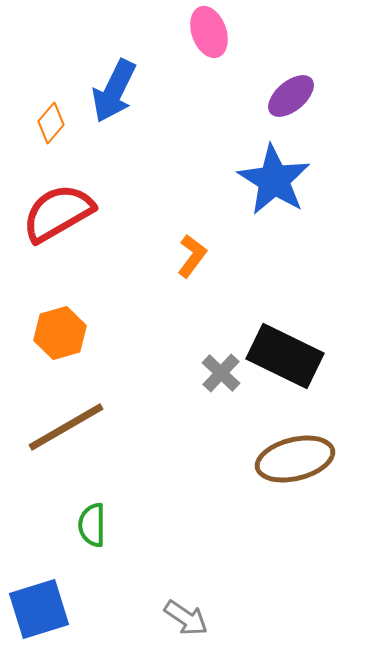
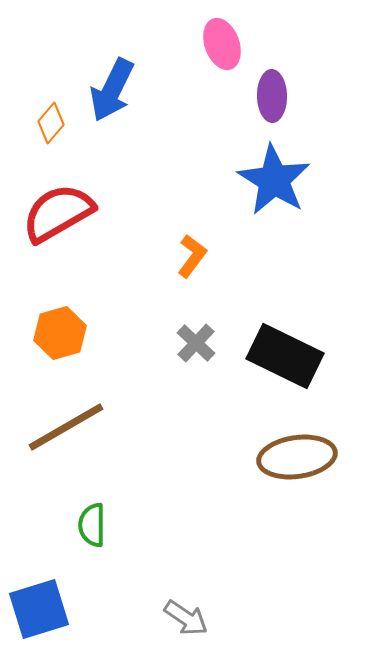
pink ellipse: moved 13 px right, 12 px down
blue arrow: moved 2 px left, 1 px up
purple ellipse: moved 19 px left; rotated 51 degrees counterclockwise
gray cross: moved 25 px left, 30 px up
brown ellipse: moved 2 px right, 2 px up; rotated 6 degrees clockwise
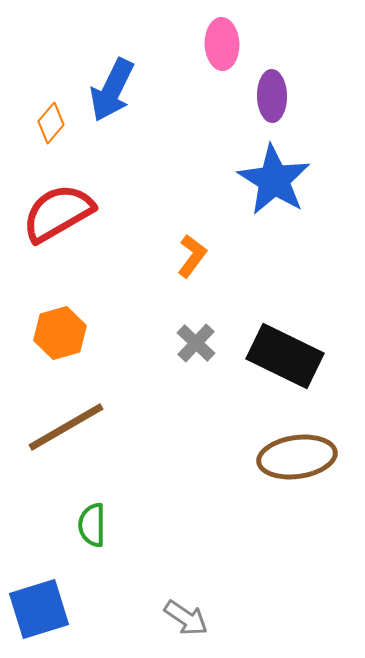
pink ellipse: rotated 18 degrees clockwise
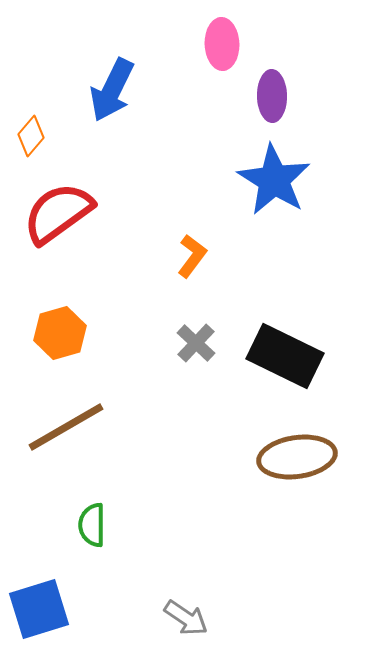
orange diamond: moved 20 px left, 13 px down
red semicircle: rotated 6 degrees counterclockwise
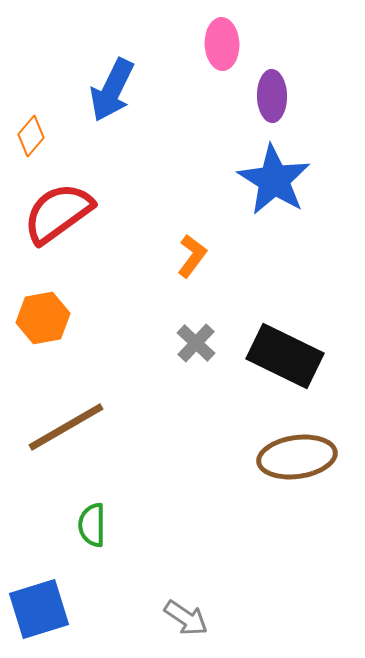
orange hexagon: moved 17 px left, 15 px up; rotated 6 degrees clockwise
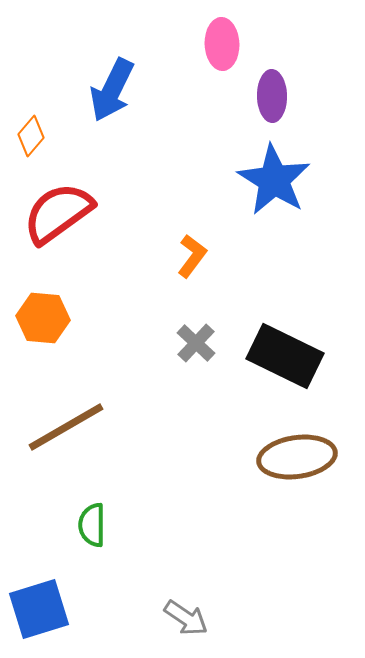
orange hexagon: rotated 15 degrees clockwise
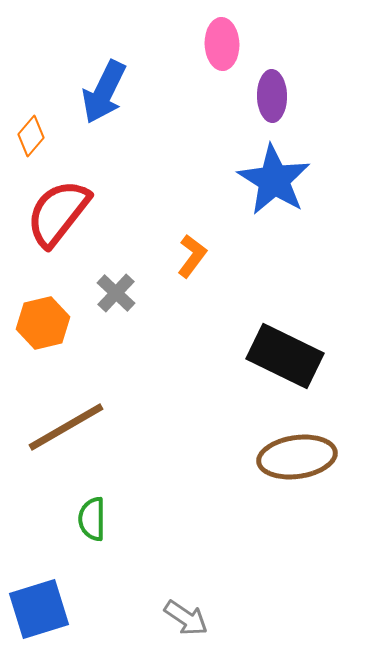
blue arrow: moved 8 px left, 2 px down
red semicircle: rotated 16 degrees counterclockwise
orange hexagon: moved 5 px down; rotated 18 degrees counterclockwise
gray cross: moved 80 px left, 50 px up
green semicircle: moved 6 px up
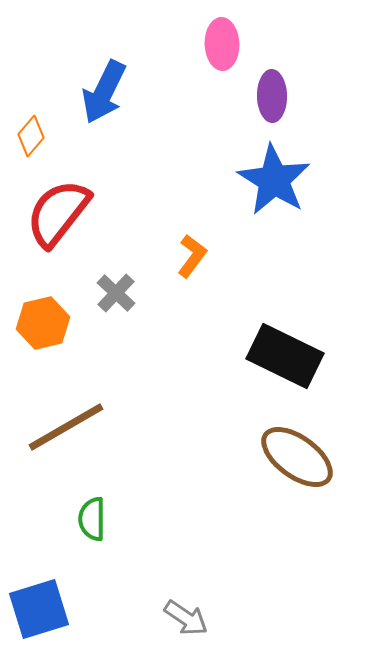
brown ellipse: rotated 44 degrees clockwise
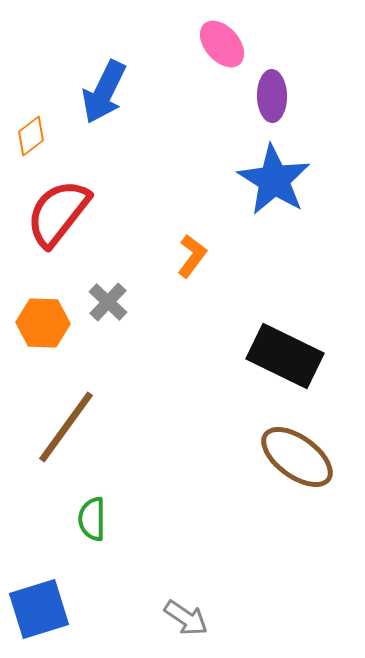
pink ellipse: rotated 39 degrees counterclockwise
orange diamond: rotated 12 degrees clockwise
gray cross: moved 8 px left, 9 px down
orange hexagon: rotated 15 degrees clockwise
brown line: rotated 24 degrees counterclockwise
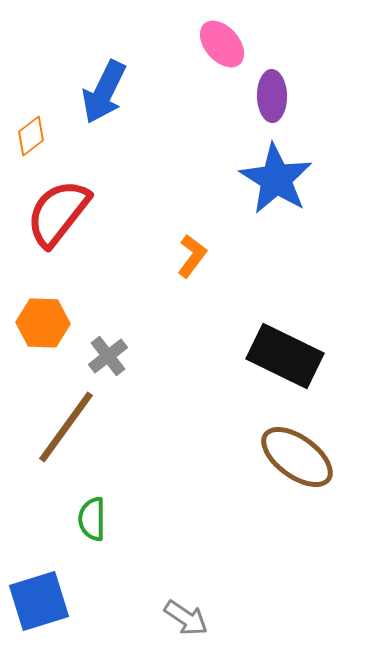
blue star: moved 2 px right, 1 px up
gray cross: moved 54 px down; rotated 9 degrees clockwise
blue square: moved 8 px up
